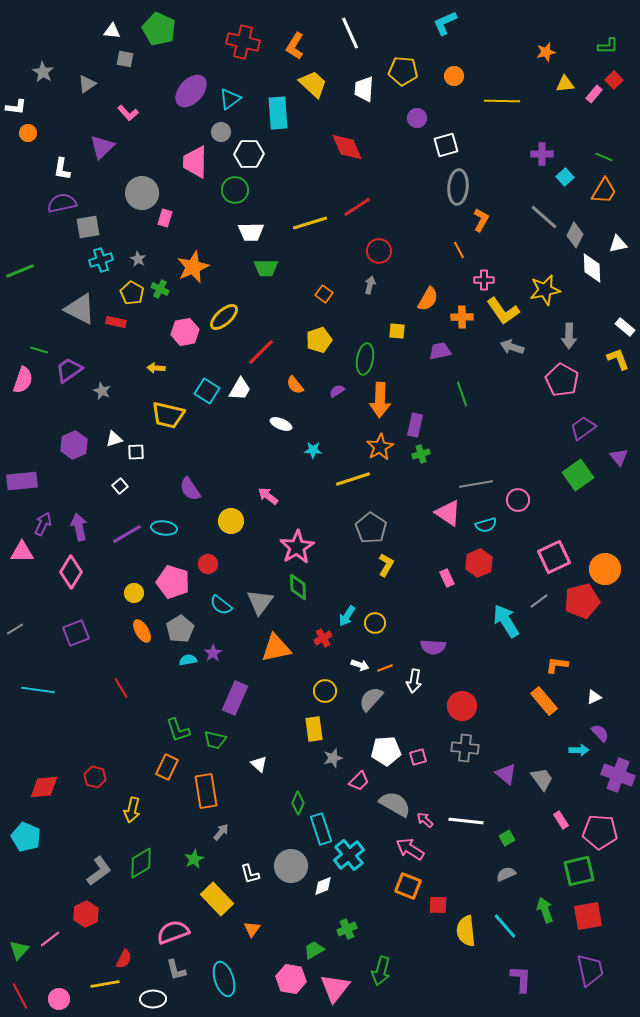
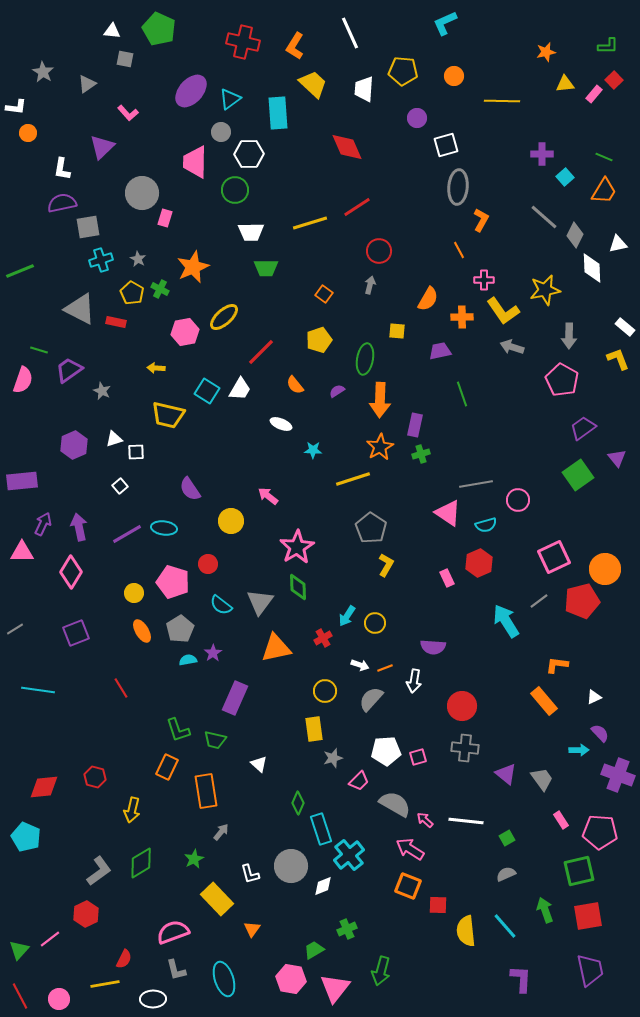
purple triangle at (619, 457): moved 2 px left, 1 px down
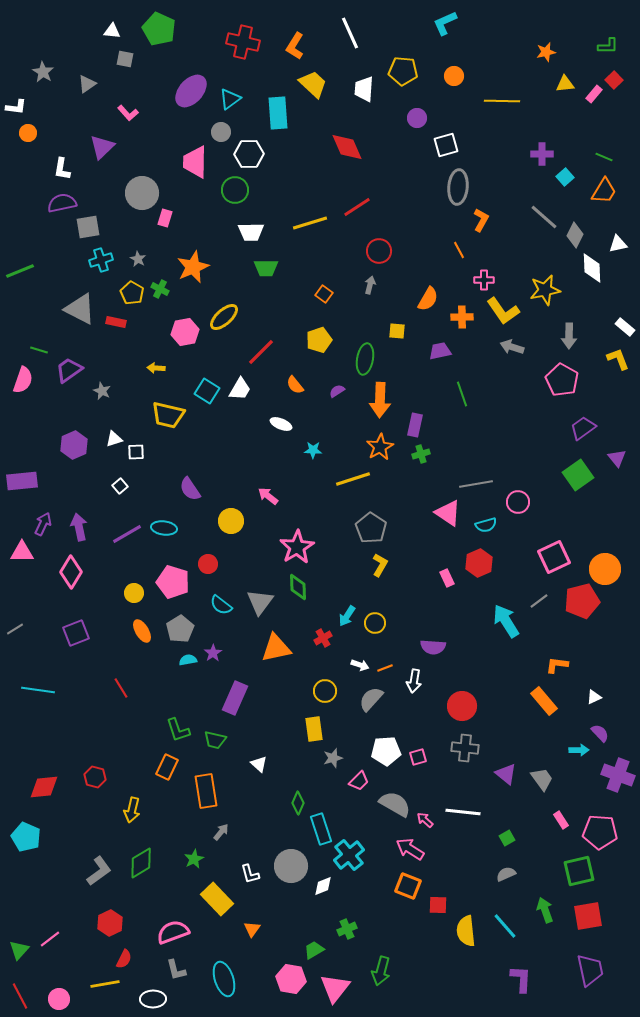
pink circle at (518, 500): moved 2 px down
yellow L-shape at (386, 565): moved 6 px left
white line at (466, 821): moved 3 px left, 9 px up
red hexagon at (86, 914): moved 24 px right, 9 px down
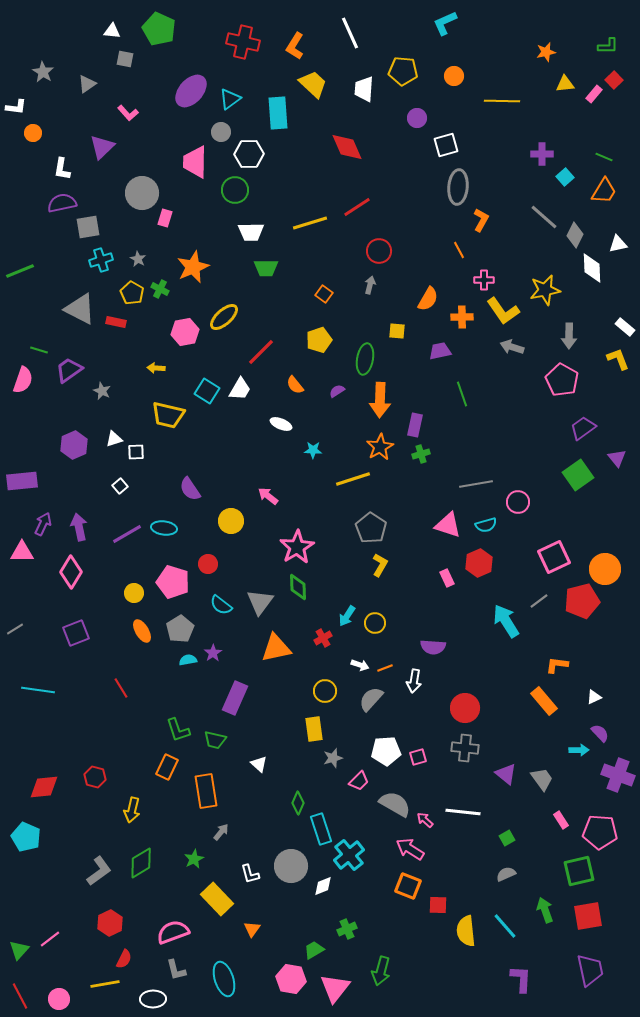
orange circle at (28, 133): moved 5 px right
pink triangle at (448, 513): moved 12 px down; rotated 16 degrees counterclockwise
red circle at (462, 706): moved 3 px right, 2 px down
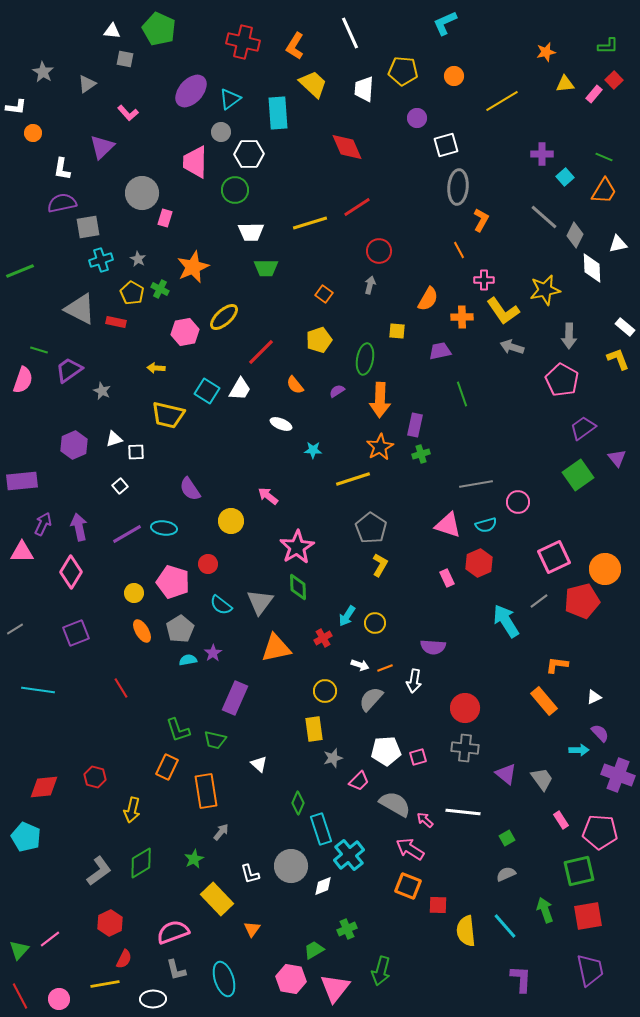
yellow line at (502, 101): rotated 32 degrees counterclockwise
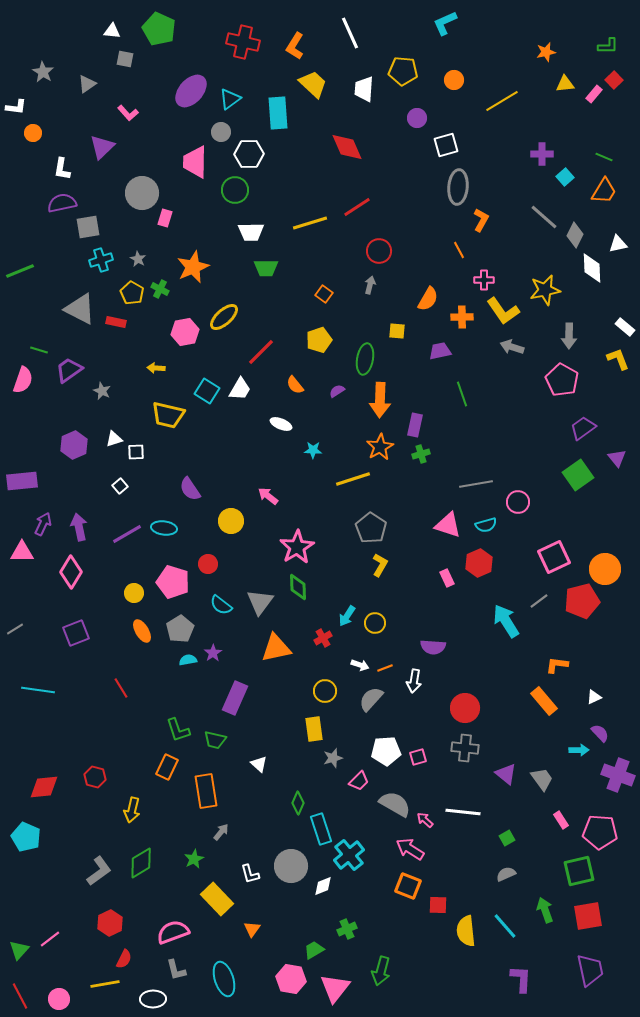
orange circle at (454, 76): moved 4 px down
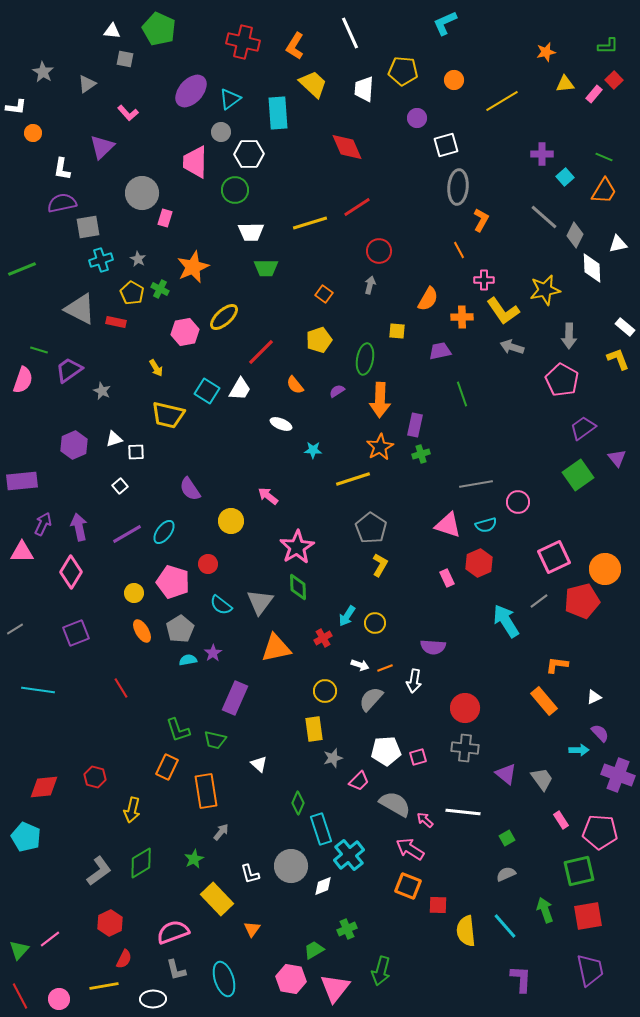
green line at (20, 271): moved 2 px right, 2 px up
yellow arrow at (156, 368): rotated 126 degrees counterclockwise
cyan ellipse at (164, 528): moved 4 px down; rotated 60 degrees counterclockwise
yellow line at (105, 984): moved 1 px left, 2 px down
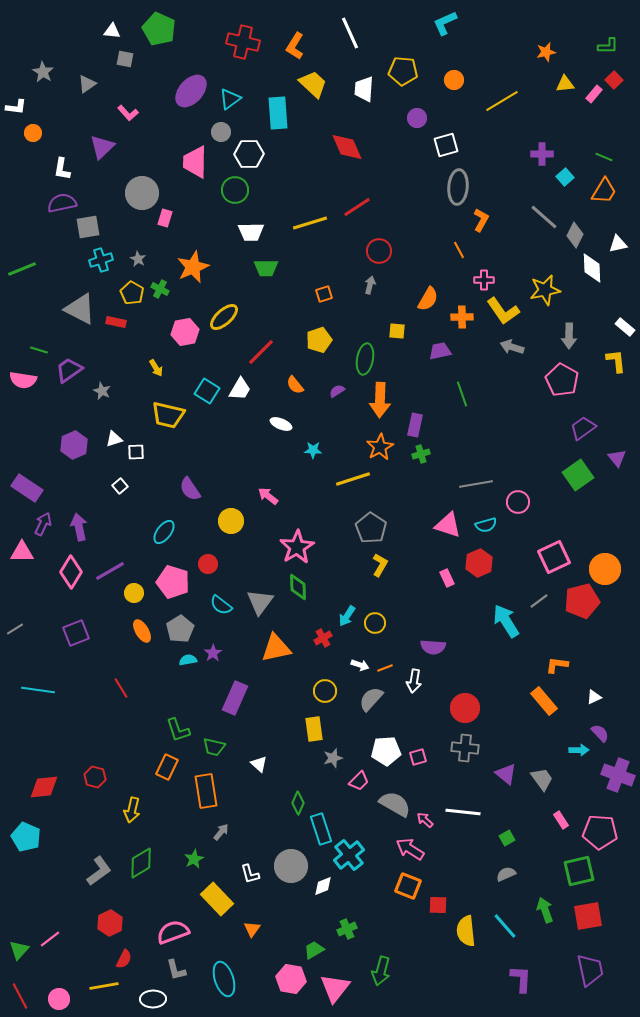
orange square at (324, 294): rotated 36 degrees clockwise
yellow L-shape at (618, 359): moved 2 px left, 2 px down; rotated 15 degrees clockwise
pink semicircle at (23, 380): rotated 80 degrees clockwise
purple rectangle at (22, 481): moved 5 px right, 7 px down; rotated 40 degrees clockwise
purple line at (127, 534): moved 17 px left, 37 px down
green trapezoid at (215, 740): moved 1 px left, 7 px down
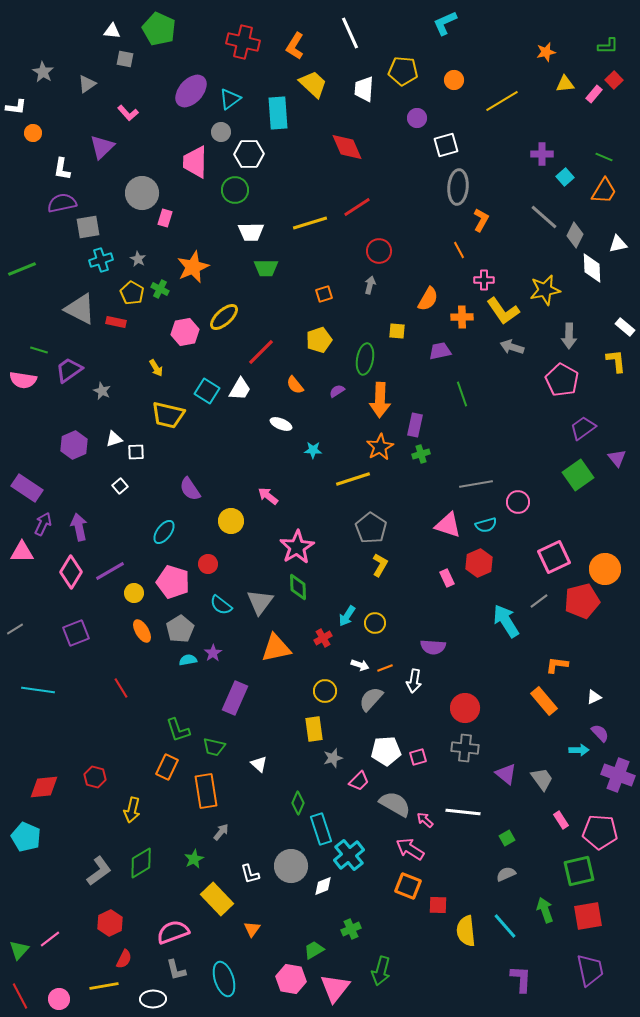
green cross at (347, 929): moved 4 px right
